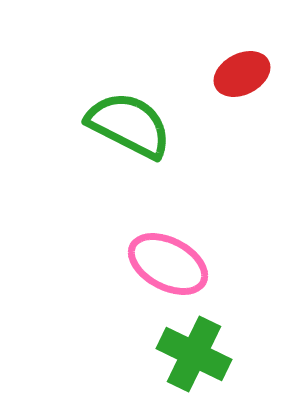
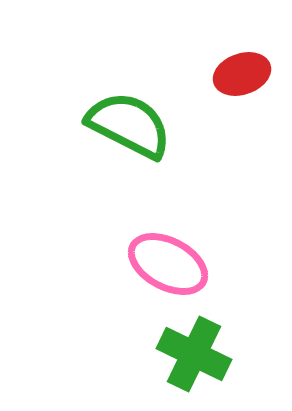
red ellipse: rotated 8 degrees clockwise
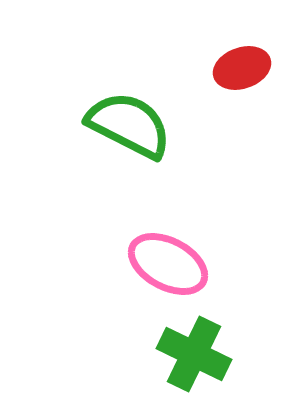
red ellipse: moved 6 px up
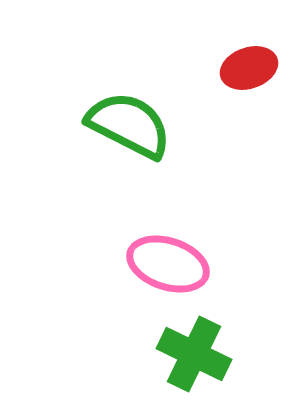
red ellipse: moved 7 px right
pink ellipse: rotated 10 degrees counterclockwise
